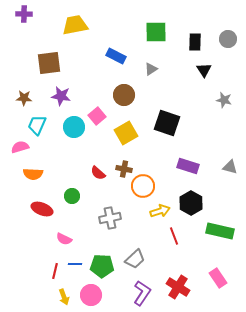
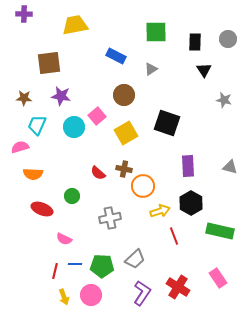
purple rectangle at (188, 166): rotated 70 degrees clockwise
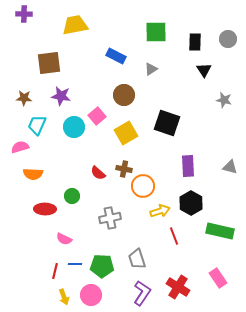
red ellipse at (42, 209): moved 3 px right; rotated 20 degrees counterclockwise
gray trapezoid at (135, 259): moved 2 px right; rotated 115 degrees clockwise
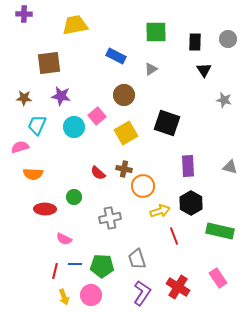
green circle at (72, 196): moved 2 px right, 1 px down
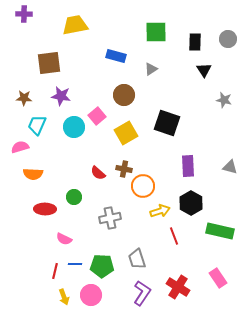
blue rectangle at (116, 56): rotated 12 degrees counterclockwise
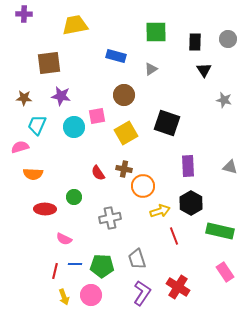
pink square at (97, 116): rotated 30 degrees clockwise
red semicircle at (98, 173): rotated 14 degrees clockwise
pink rectangle at (218, 278): moved 7 px right, 6 px up
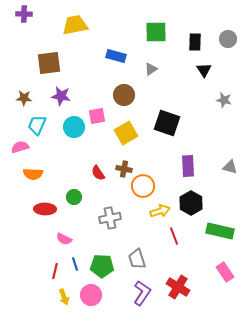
blue line at (75, 264): rotated 72 degrees clockwise
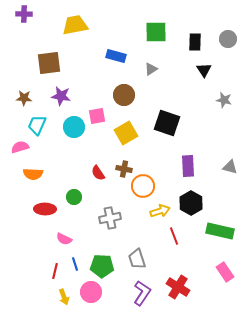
pink circle at (91, 295): moved 3 px up
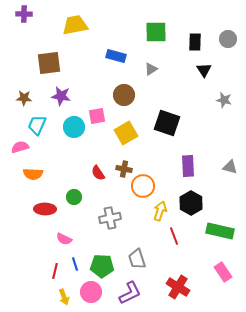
yellow arrow at (160, 211): rotated 54 degrees counterclockwise
pink rectangle at (225, 272): moved 2 px left
purple L-shape at (142, 293): moved 12 px left; rotated 30 degrees clockwise
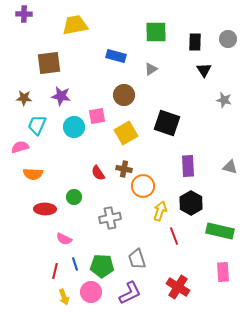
pink rectangle at (223, 272): rotated 30 degrees clockwise
